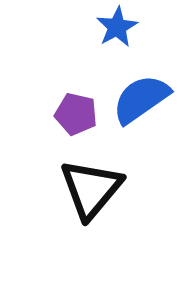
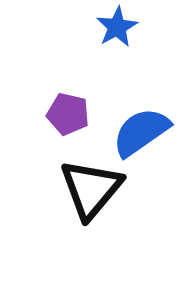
blue semicircle: moved 33 px down
purple pentagon: moved 8 px left
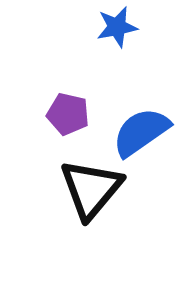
blue star: rotated 18 degrees clockwise
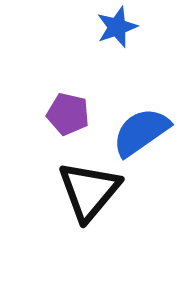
blue star: rotated 9 degrees counterclockwise
black triangle: moved 2 px left, 2 px down
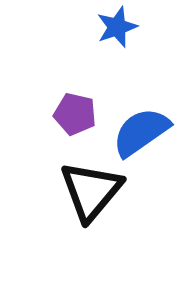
purple pentagon: moved 7 px right
black triangle: moved 2 px right
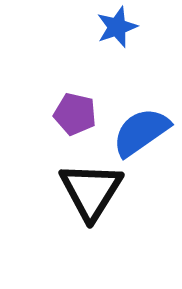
black triangle: rotated 8 degrees counterclockwise
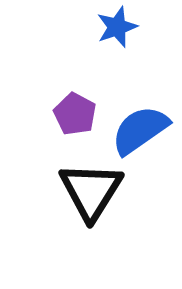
purple pentagon: rotated 15 degrees clockwise
blue semicircle: moved 1 px left, 2 px up
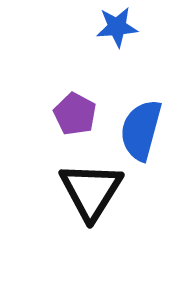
blue star: rotated 15 degrees clockwise
blue semicircle: moved 1 px right; rotated 40 degrees counterclockwise
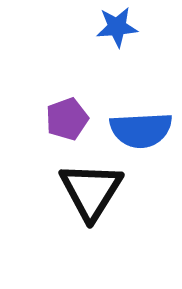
purple pentagon: moved 8 px left, 5 px down; rotated 24 degrees clockwise
blue semicircle: rotated 108 degrees counterclockwise
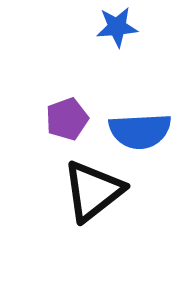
blue semicircle: moved 1 px left, 1 px down
black triangle: moved 2 px right; rotated 20 degrees clockwise
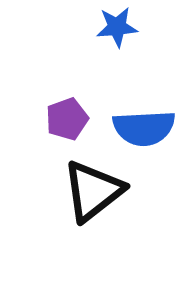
blue semicircle: moved 4 px right, 3 px up
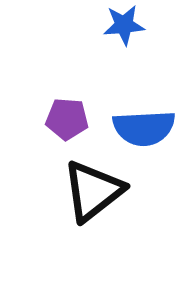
blue star: moved 7 px right, 2 px up
purple pentagon: rotated 24 degrees clockwise
